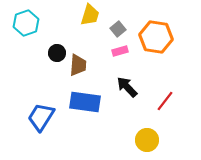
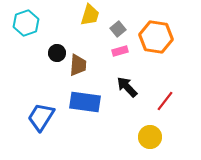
yellow circle: moved 3 px right, 3 px up
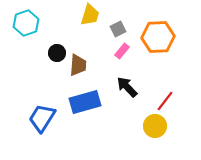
gray square: rotated 14 degrees clockwise
orange hexagon: moved 2 px right; rotated 12 degrees counterclockwise
pink rectangle: moved 2 px right; rotated 35 degrees counterclockwise
blue rectangle: rotated 24 degrees counterclockwise
blue trapezoid: moved 1 px right, 1 px down
yellow circle: moved 5 px right, 11 px up
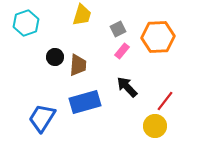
yellow trapezoid: moved 8 px left
black circle: moved 2 px left, 4 px down
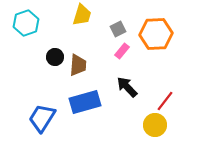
orange hexagon: moved 2 px left, 3 px up
yellow circle: moved 1 px up
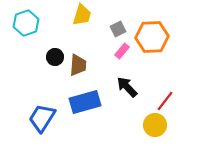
orange hexagon: moved 4 px left, 3 px down
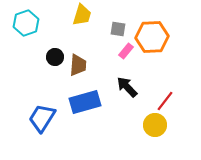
gray square: rotated 35 degrees clockwise
pink rectangle: moved 4 px right
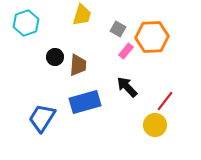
gray square: rotated 21 degrees clockwise
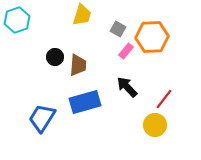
cyan hexagon: moved 9 px left, 3 px up
red line: moved 1 px left, 2 px up
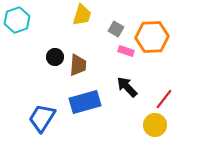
gray square: moved 2 px left
pink rectangle: rotated 70 degrees clockwise
